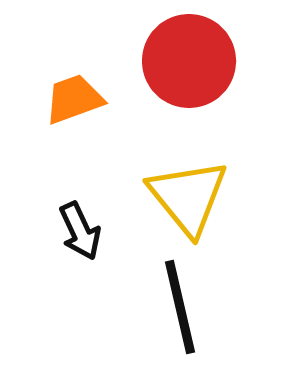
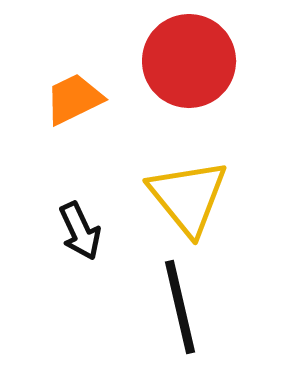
orange trapezoid: rotated 6 degrees counterclockwise
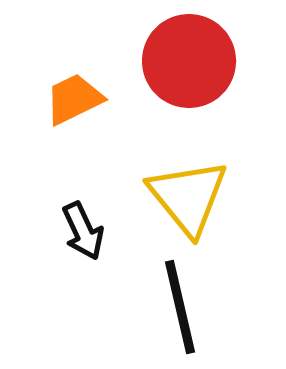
black arrow: moved 3 px right
